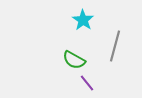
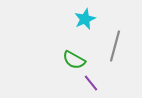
cyan star: moved 2 px right, 1 px up; rotated 15 degrees clockwise
purple line: moved 4 px right
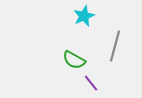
cyan star: moved 1 px left, 3 px up
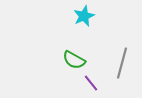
gray line: moved 7 px right, 17 px down
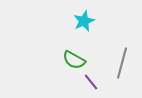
cyan star: moved 5 px down
purple line: moved 1 px up
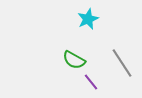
cyan star: moved 4 px right, 2 px up
gray line: rotated 48 degrees counterclockwise
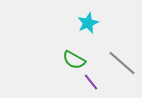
cyan star: moved 4 px down
gray line: rotated 16 degrees counterclockwise
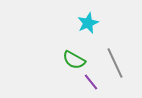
gray line: moved 7 px left; rotated 24 degrees clockwise
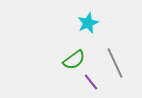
green semicircle: rotated 65 degrees counterclockwise
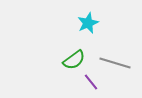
gray line: rotated 48 degrees counterclockwise
